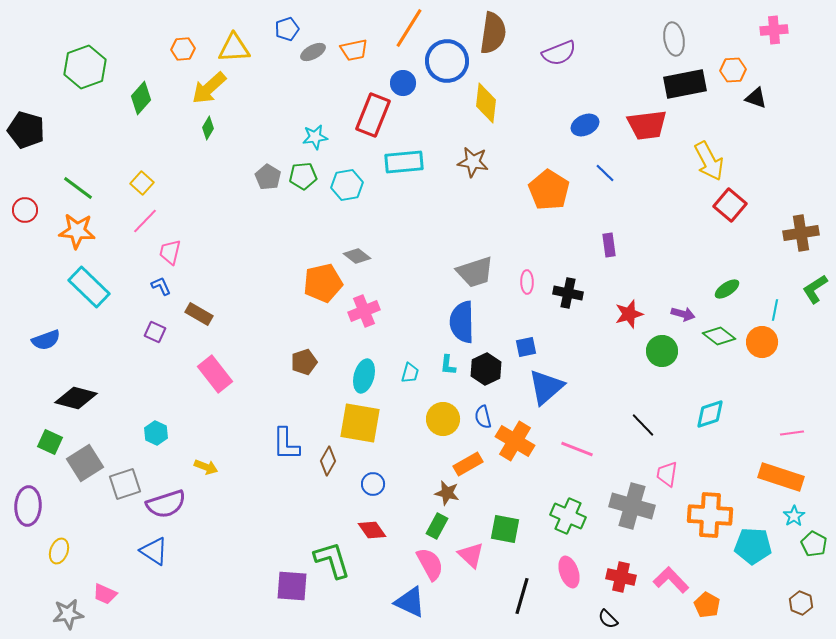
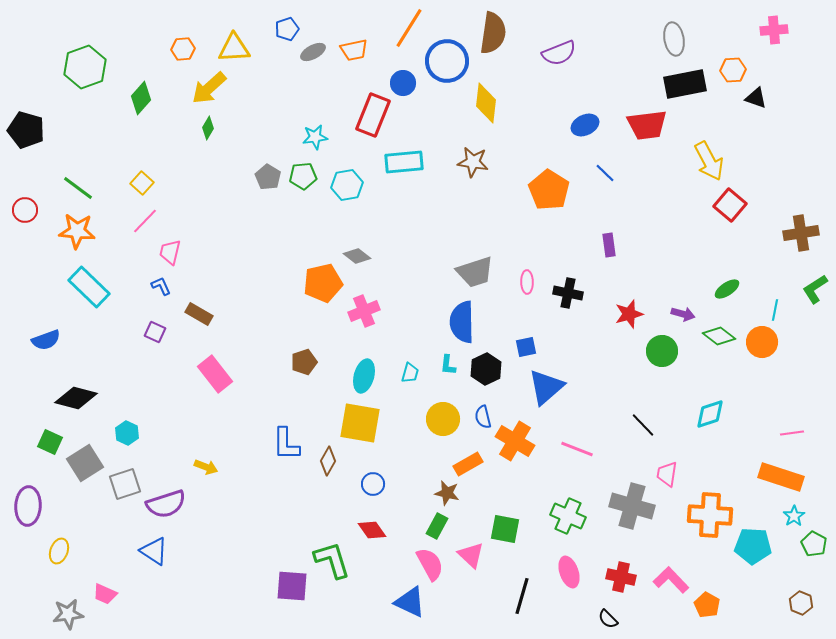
cyan hexagon at (156, 433): moved 29 px left
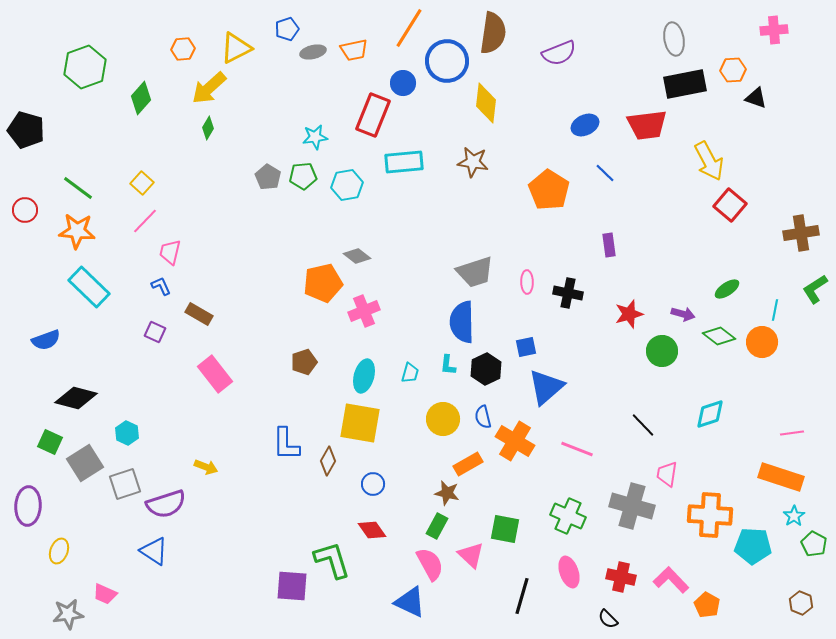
yellow triangle at (234, 48): moved 2 px right; rotated 24 degrees counterclockwise
gray ellipse at (313, 52): rotated 15 degrees clockwise
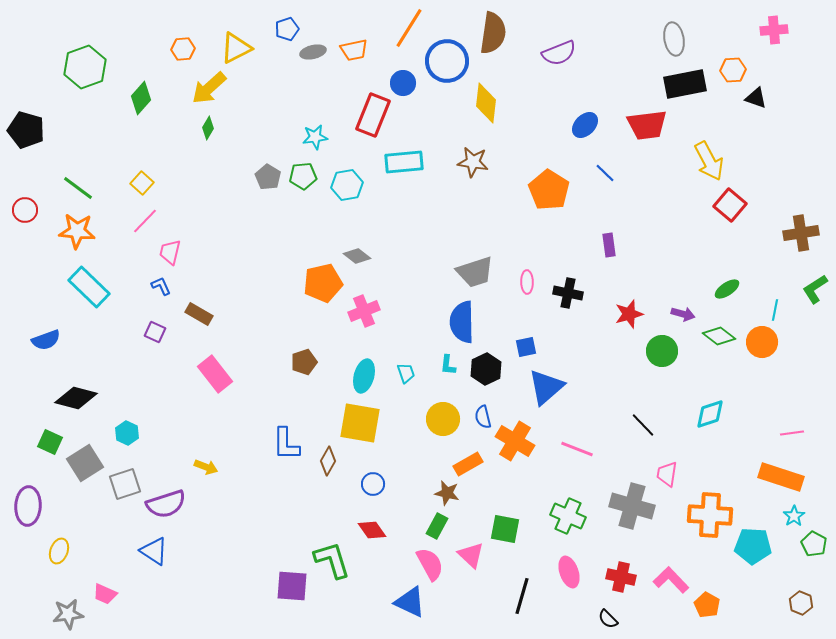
blue ellipse at (585, 125): rotated 20 degrees counterclockwise
cyan trapezoid at (410, 373): moved 4 px left; rotated 35 degrees counterclockwise
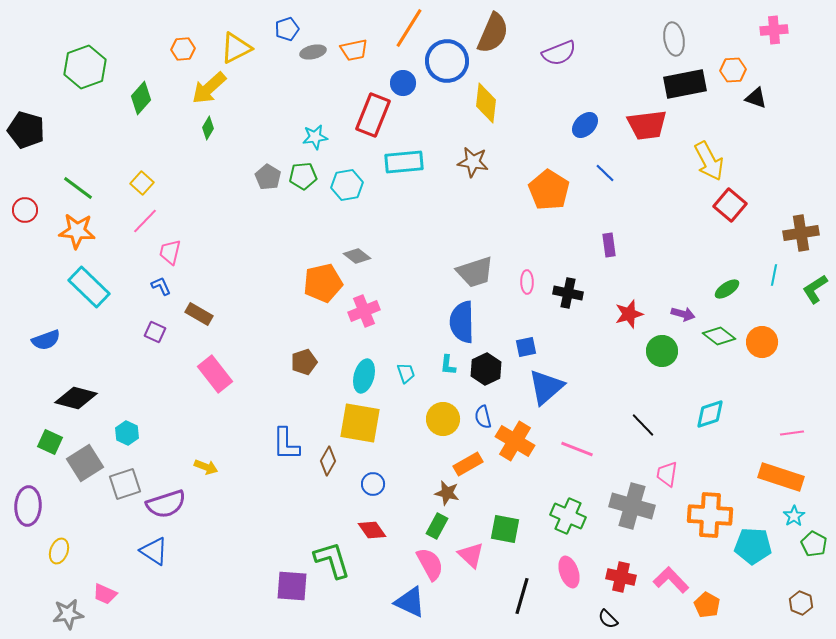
brown semicircle at (493, 33): rotated 15 degrees clockwise
cyan line at (775, 310): moved 1 px left, 35 px up
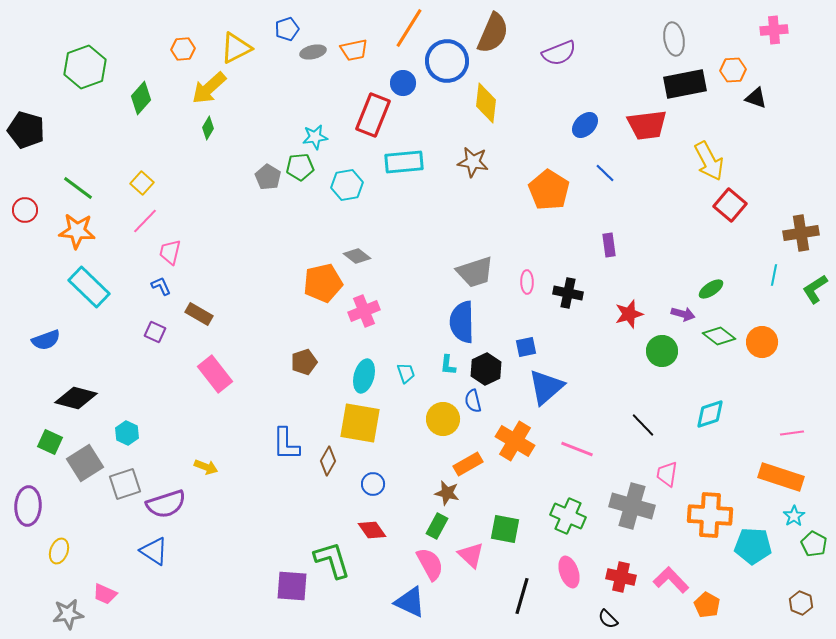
green pentagon at (303, 176): moved 3 px left, 9 px up
green ellipse at (727, 289): moved 16 px left
blue semicircle at (483, 417): moved 10 px left, 16 px up
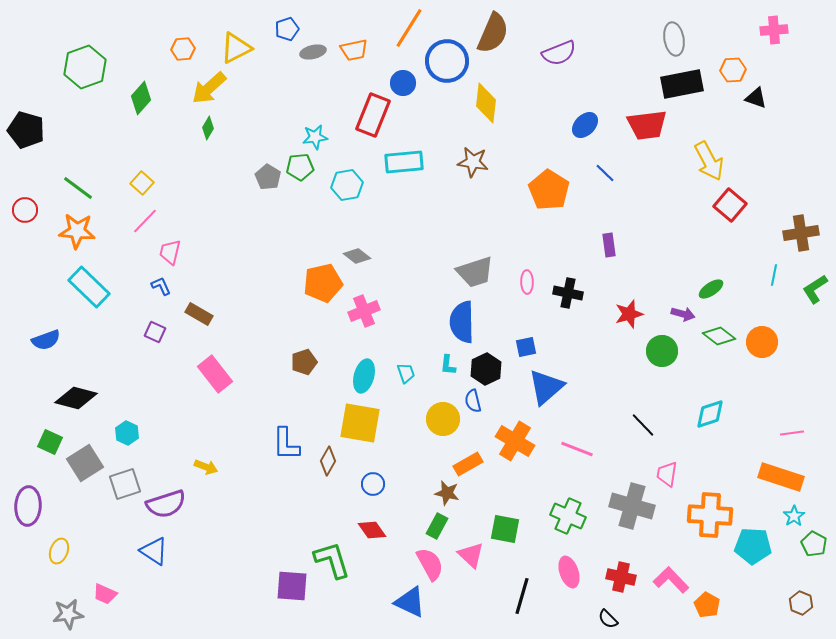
black rectangle at (685, 84): moved 3 px left
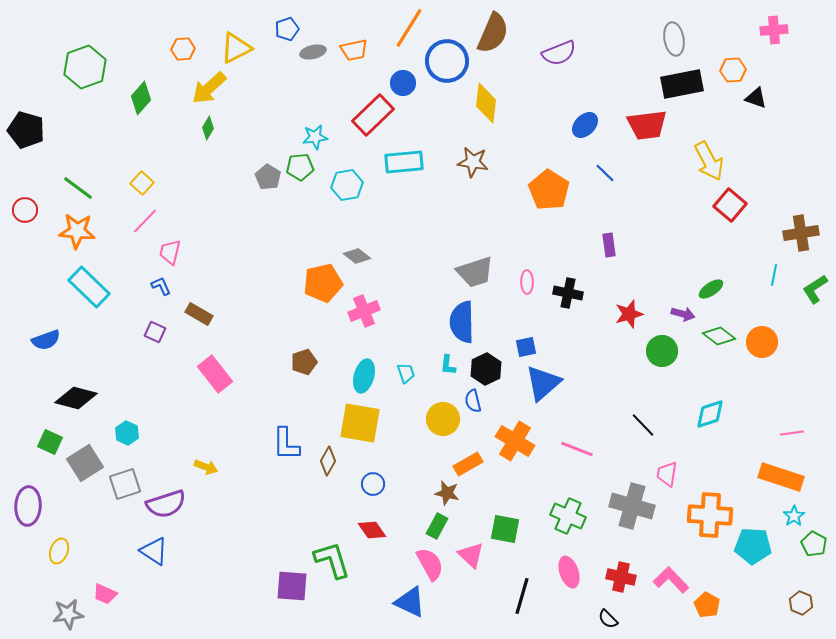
red rectangle at (373, 115): rotated 24 degrees clockwise
blue triangle at (546, 387): moved 3 px left, 4 px up
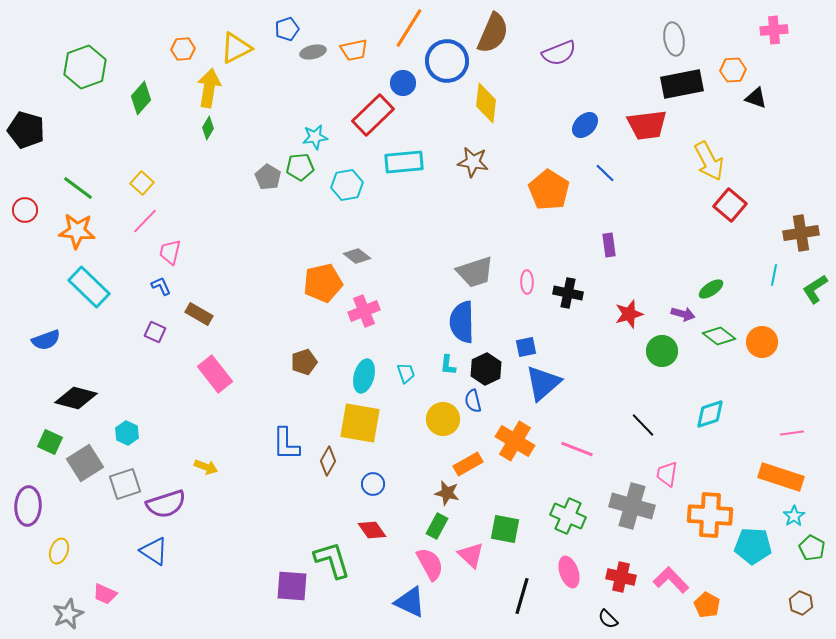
yellow arrow at (209, 88): rotated 141 degrees clockwise
green pentagon at (814, 544): moved 2 px left, 4 px down
gray star at (68, 614): rotated 16 degrees counterclockwise
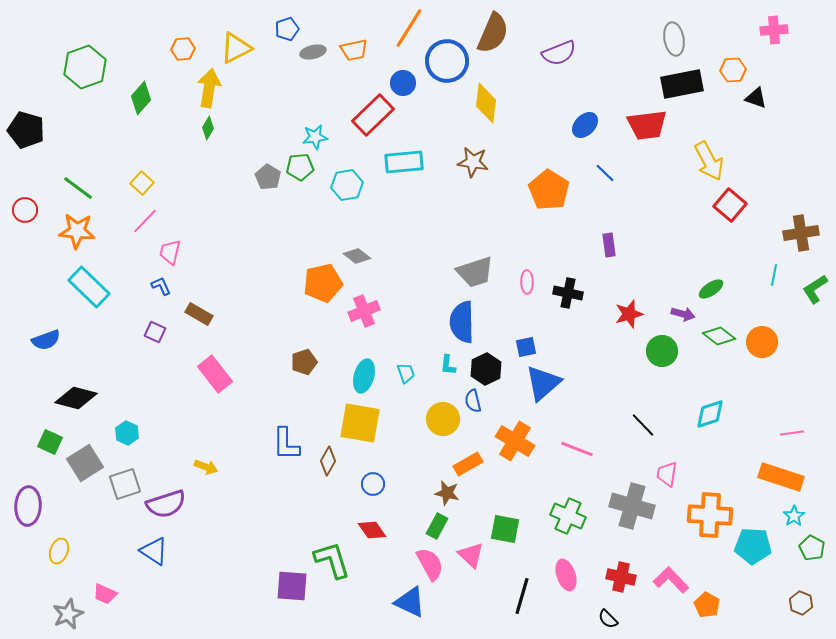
pink ellipse at (569, 572): moved 3 px left, 3 px down
